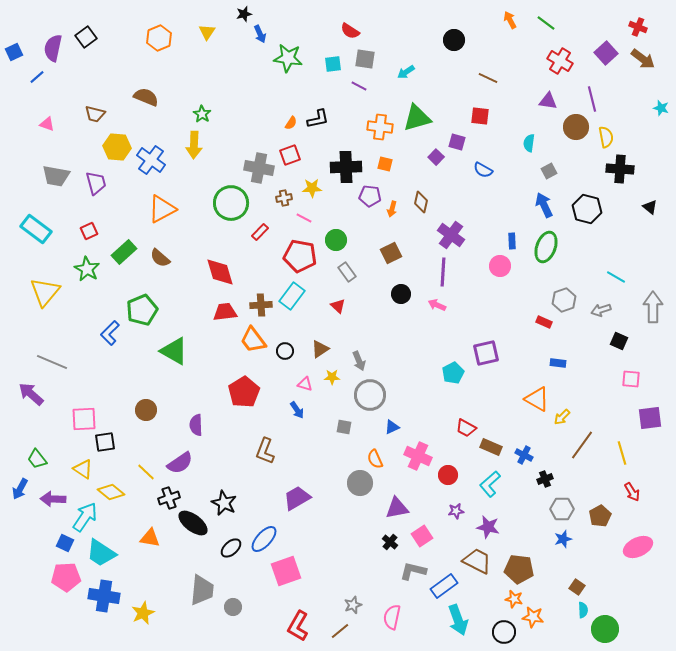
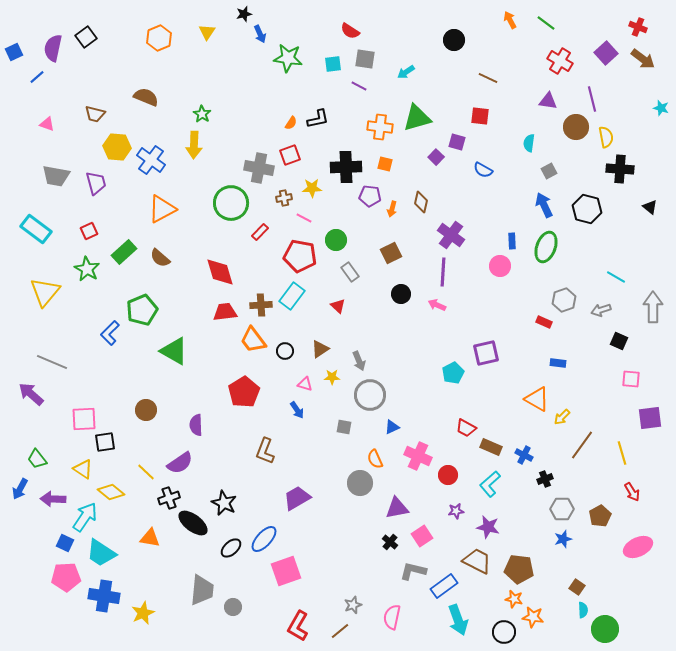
gray rectangle at (347, 272): moved 3 px right
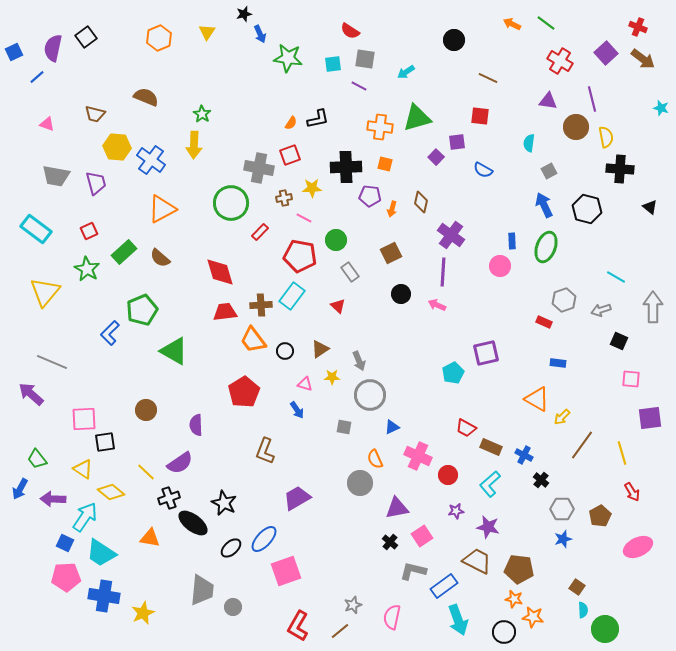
orange arrow at (510, 20): moved 2 px right, 4 px down; rotated 36 degrees counterclockwise
purple square at (457, 142): rotated 24 degrees counterclockwise
black cross at (545, 479): moved 4 px left, 1 px down; rotated 28 degrees counterclockwise
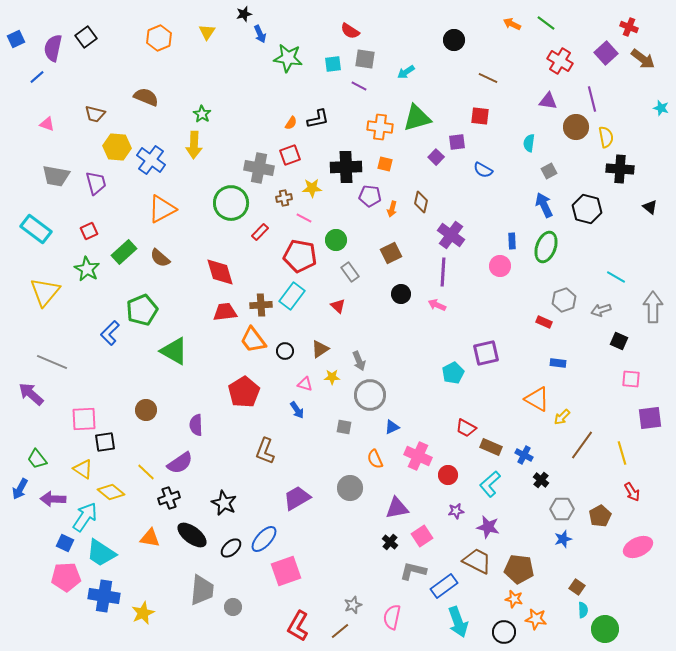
red cross at (638, 27): moved 9 px left
blue square at (14, 52): moved 2 px right, 13 px up
gray circle at (360, 483): moved 10 px left, 5 px down
black ellipse at (193, 523): moved 1 px left, 12 px down
orange star at (533, 617): moved 3 px right, 2 px down
cyan arrow at (458, 620): moved 2 px down
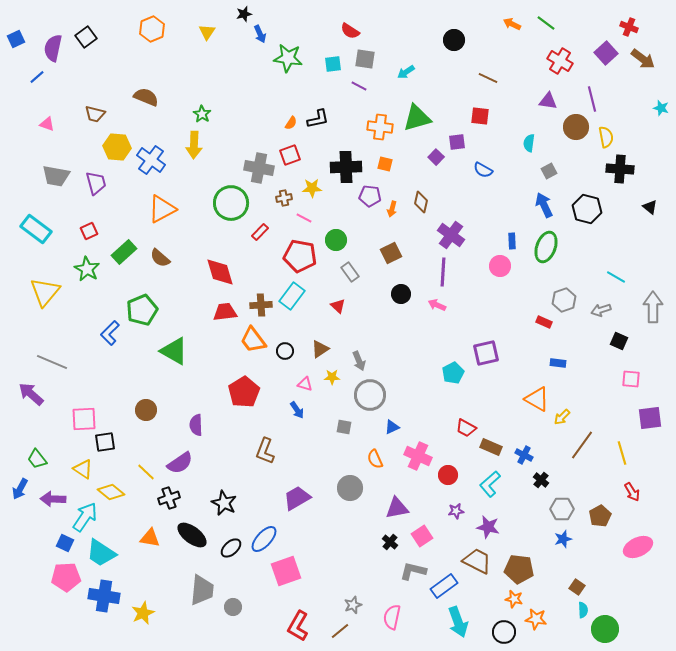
orange hexagon at (159, 38): moved 7 px left, 9 px up
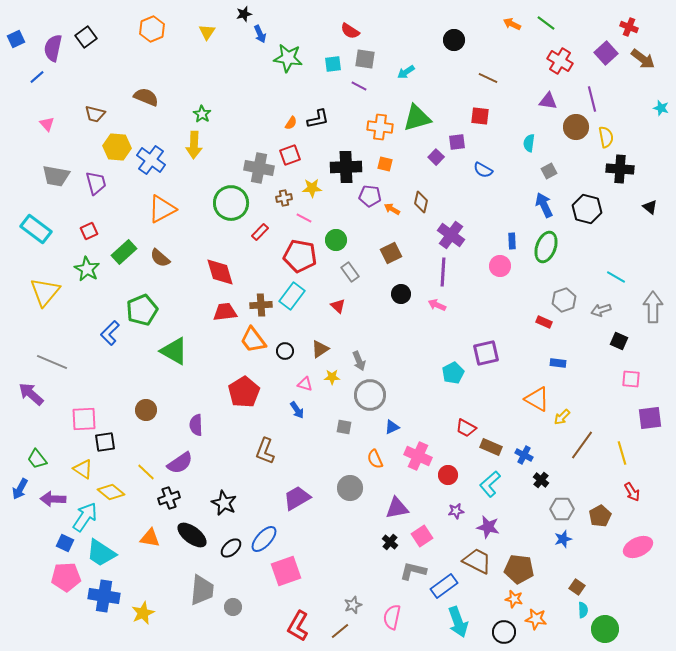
pink triangle at (47, 124): rotated 28 degrees clockwise
orange arrow at (392, 209): rotated 105 degrees clockwise
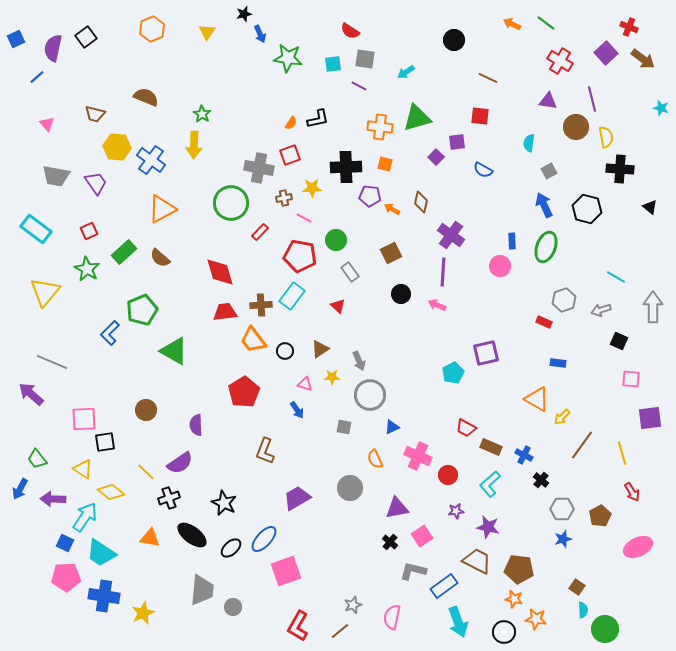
purple trapezoid at (96, 183): rotated 20 degrees counterclockwise
